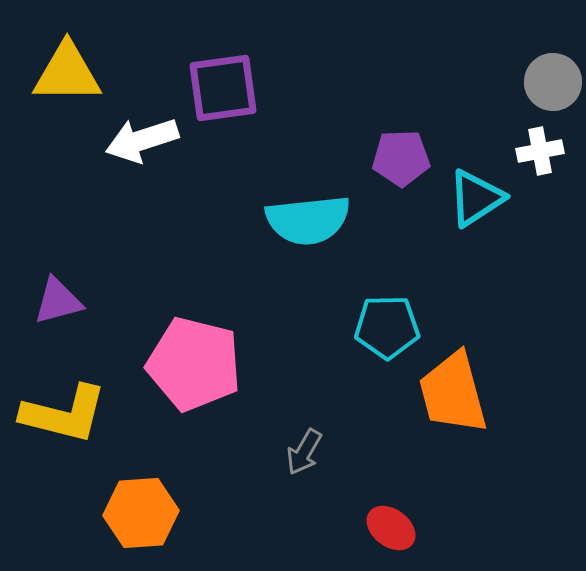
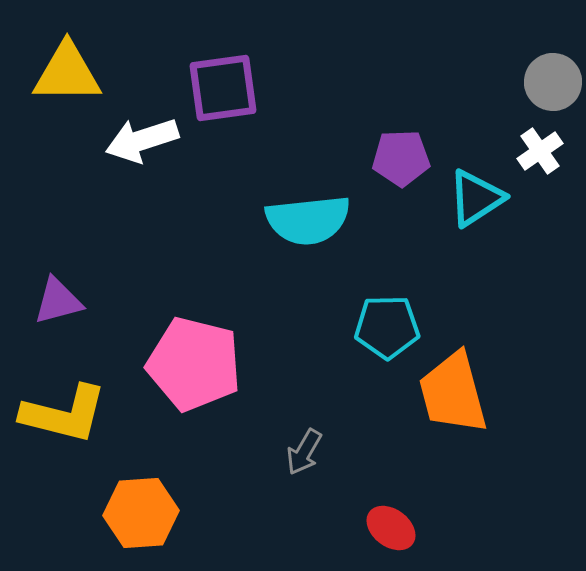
white cross: rotated 24 degrees counterclockwise
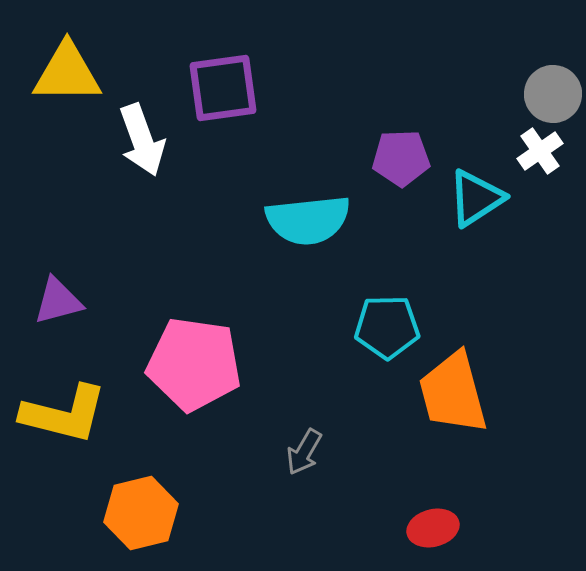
gray circle: moved 12 px down
white arrow: rotated 92 degrees counterclockwise
pink pentagon: rotated 6 degrees counterclockwise
orange hexagon: rotated 10 degrees counterclockwise
red ellipse: moved 42 px right; rotated 51 degrees counterclockwise
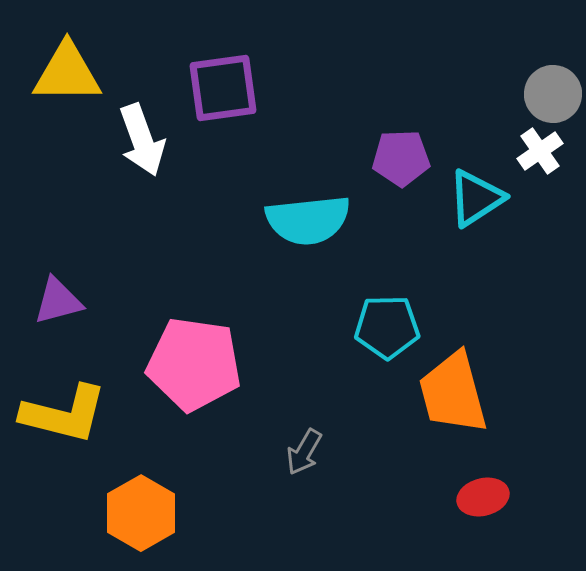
orange hexagon: rotated 16 degrees counterclockwise
red ellipse: moved 50 px right, 31 px up
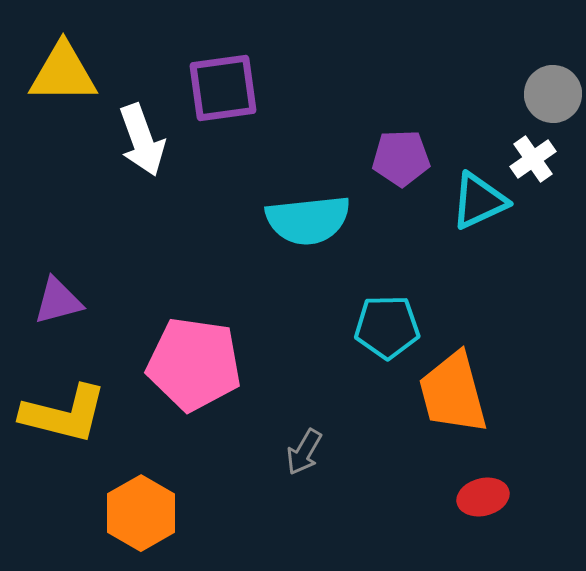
yellow triangle: moved 4 px left
white cross: moved 7 px left, 8 px down
cyan triangle: moved 3 px right, 3 px down; rotated 8 degrees clockwise
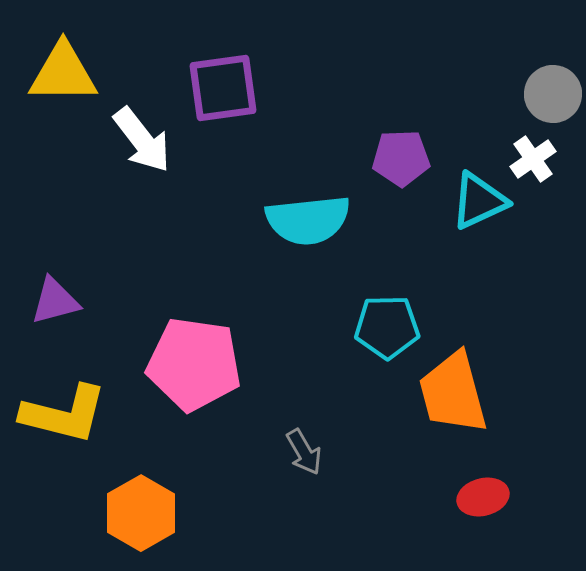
white arrow: rotated 18 degrees counterclockwise
purple triangle: moved 3 px left
gray arrow: rotated 60 degrees counterclockwise
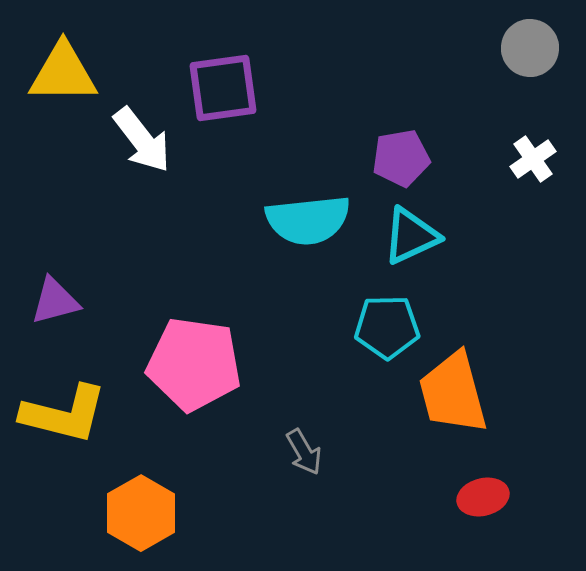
gray circle: moved 23 px left, 46 px up
purple pentagon: rotated 8 degrees counterclockwise
cyan triangle: moved 68 px left, 35 px down
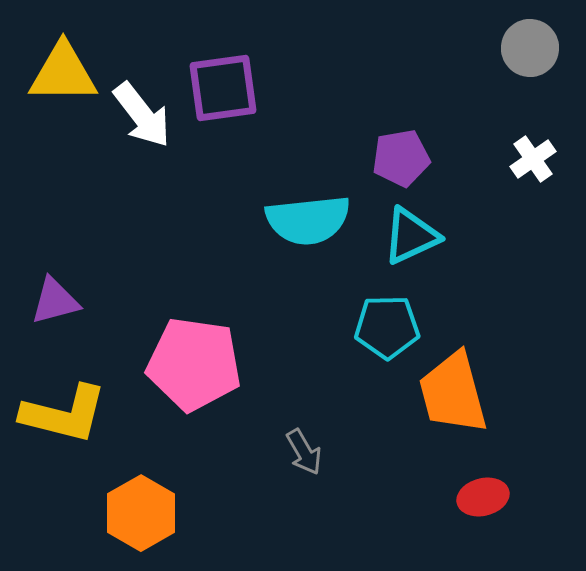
white arrow: moved 25 px up
